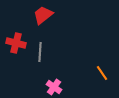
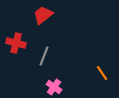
gray line: moved 4 px right, 4 px down; rotated 18 degrees clockwise
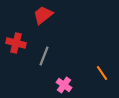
pink cross: moved 10 px right, 2 px up
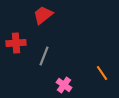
red cross: rotated 18 degrees counterclockwise
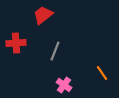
gray line: moved 11 px right, 5 px up
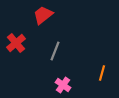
red cross: rotated 36 degrees counterclockwise
orange line: rotated 49 degrees clockwise
pink cross: moved 1 px left
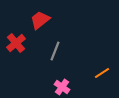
red trapezoid: moved 3 px left, 5 px down
orange line: rotated 42 degrees clockwise
pink cross: moved 1 px left, 2 px down
